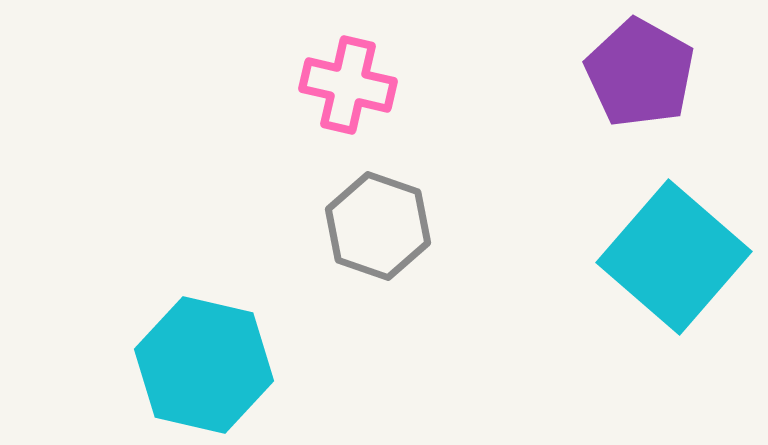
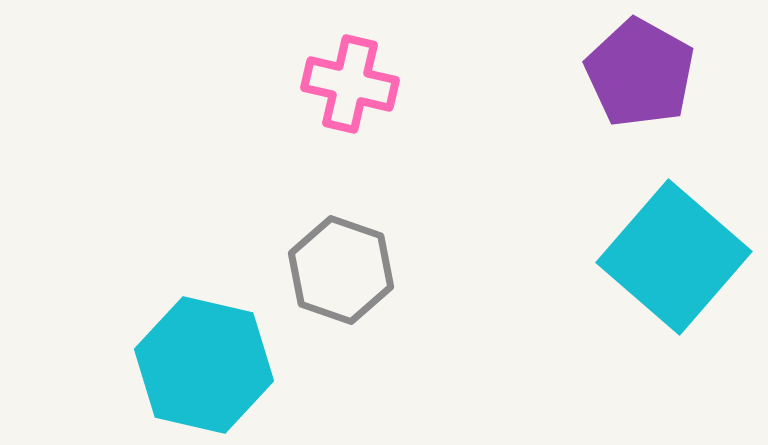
pink cross: moved 2 px right, 1 px up
gray hexagon: moved 37 px left, 44 px down
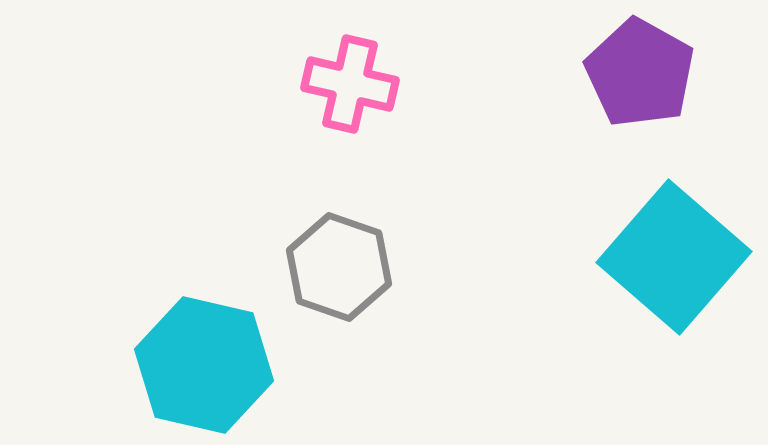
gray hexagon: moved 2 px left, 3 px up
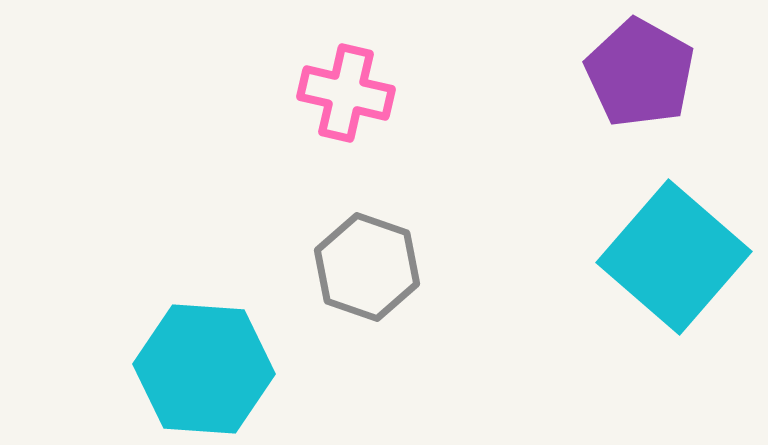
pink cross: moved 4 px left, 9 px down
gray hexagon: moved 28 px right
cyan hexagon: moved 4 px down; rotated 9 degrees counterclockwise
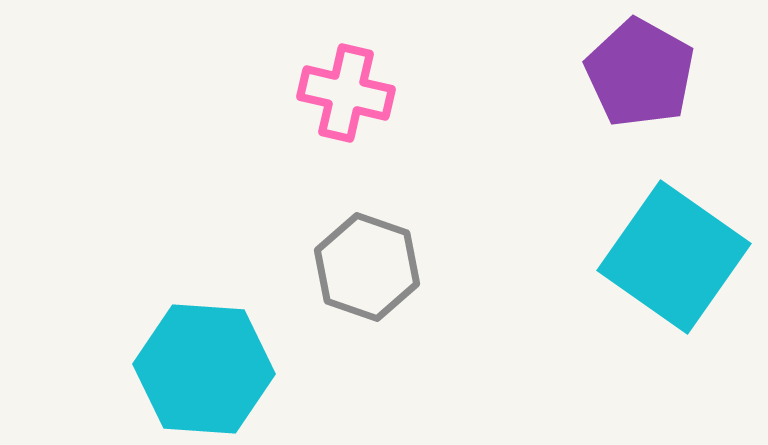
cyan square: rotated 6 degrees counterclockwise
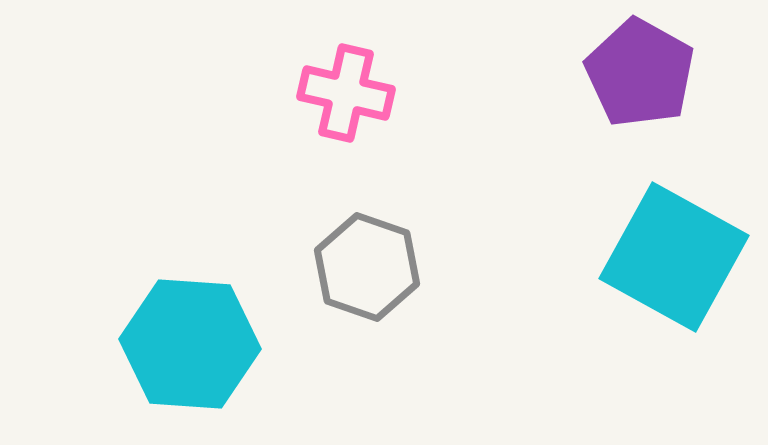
cyan square: rotated 6 degrees counterclockwise
cyan hexagon: moved 14 px left, 25 px up
